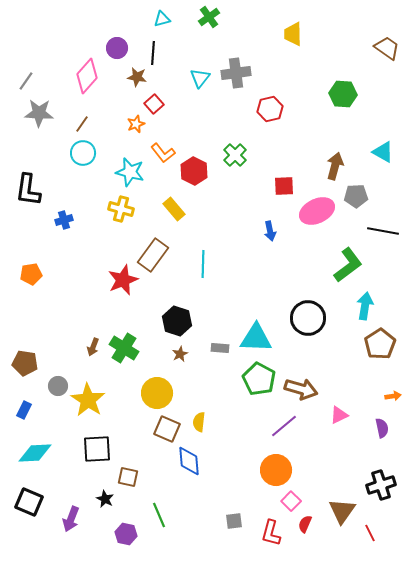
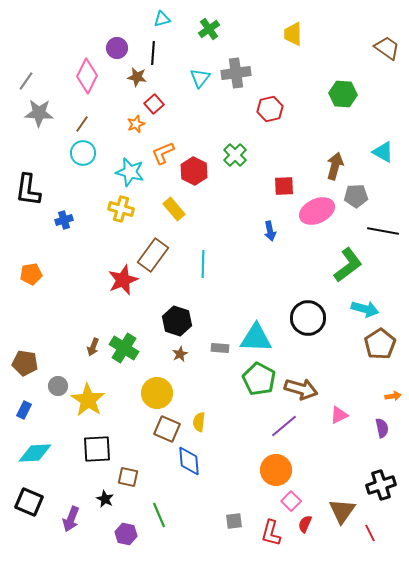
green cross at (209, 17): moved 12 px down
pink diamond at (87, 76): rotated 16 degrees counterclockwise
orange L-shape at (163, 153): rotated 105 degrees clockwise
cyan arrow at (365, 306): moved 3 px down; rotated 96 degrees clockwise
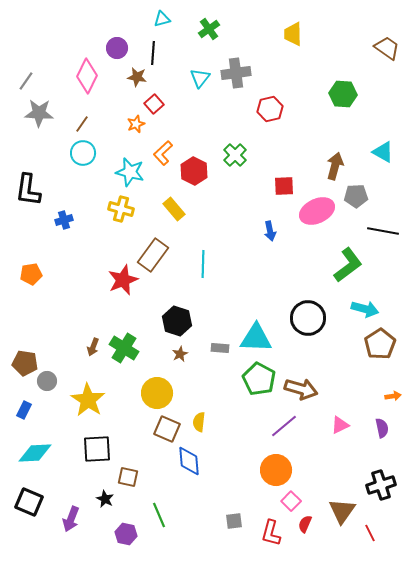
orange L-shape at (163, 153): rotated 20 degrees counterclockwise
gray circle at (58, 386): moved 11 px left, 5 px up
pink triangle at (339, 415): moved 1 px right, 10 px down
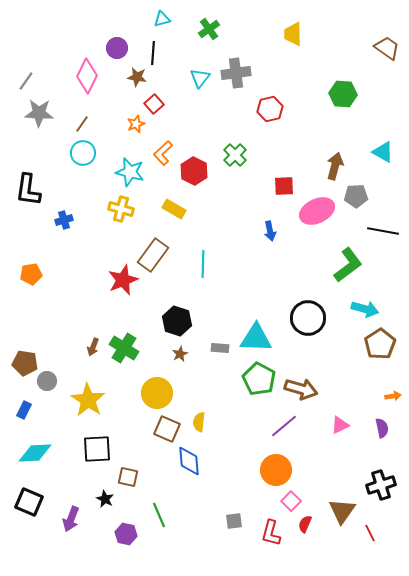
yellow rectangle at (174, 209): rotated 20 degrees counterclockwise
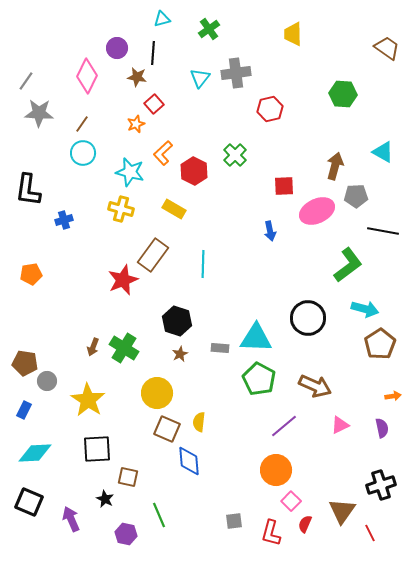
brown arrow at (301, 389): moved 14 px right, 3 px up; rotated 8 degrees clockwise
purple arrow at (71, 519): rotated 135 degrees clockwise
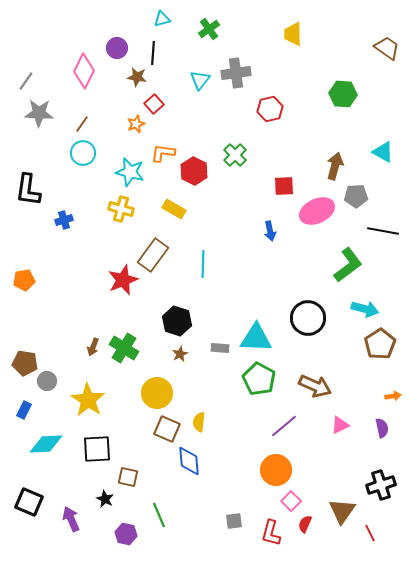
pink diamond at (87, 76): moved 3 px left, 5 px up
cyan triangle at (200, 78): moved 2 px down
orange L-shape at (163, 153): rotated 50 degrees clockwise
orange pentagon at (31, 274): moved 7 px left, 6 px down
cyan diamond at (35, 453): moved 11 px right, 9 px up
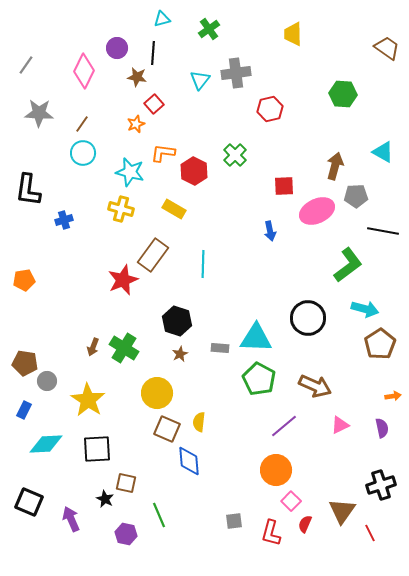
gray line at (26, 81): moved 16 px up
brown square at (128, 477): moved 2 px left, 6 px down
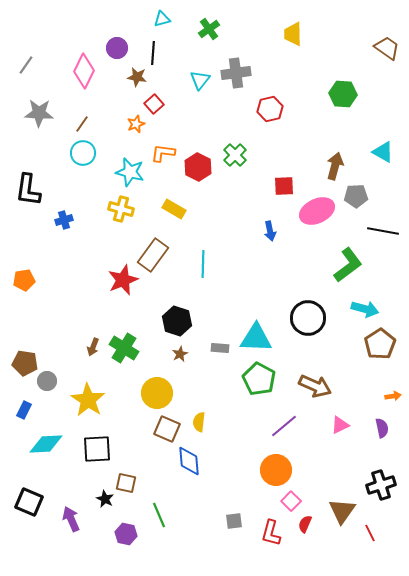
red hexagon at (194, 171): moved 4 px right, 4 px up
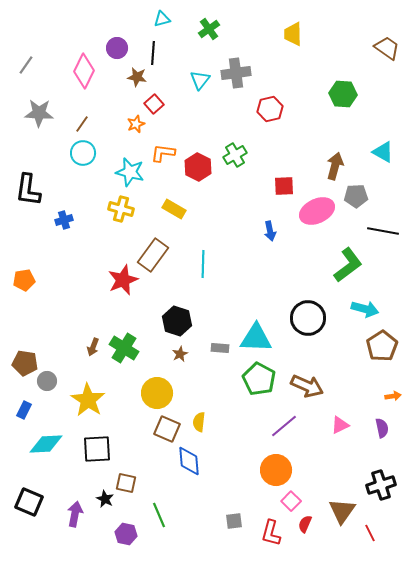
green cross at (235, 155): rotated 15 degrees clockwise
brown pentagon at (380, 344): moved 2 px right, 2 px down
brown arrow at (315, 386): moved 8 px left
purple arrow at (71, 519): moved 4 px right, 5 px up; rotated 35 degrees clockwise
